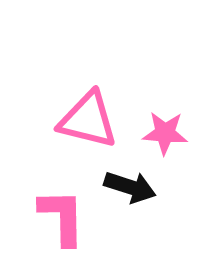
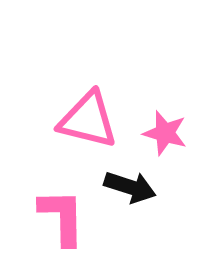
pink star: rotated 12 degrees clockwise
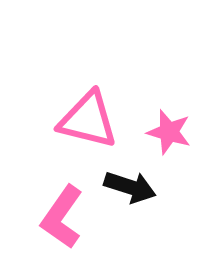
pink star: moved 4 px right, 1 px up
pink L-shape: rotated 144 degrees counterclockwise
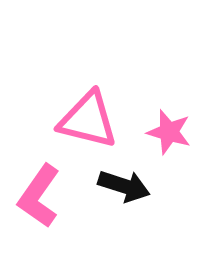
black arrow: moved 6 px left, 1 px up
pink L-shape: moved 23 px left, 21 px up
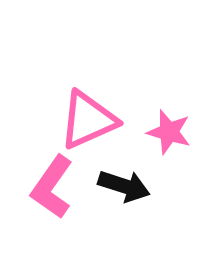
pink triangle: rotated 38 degrees counterclockwise
pink L-shape: moved 13 px right, 9 px up
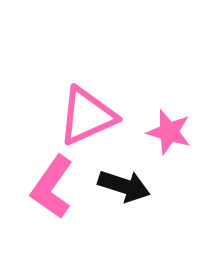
pink triangle: moved 1 px left, 4 px up
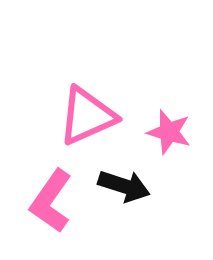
pink L-shape: moved 1 px left, 14 px down
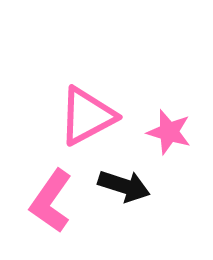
pink triangle: rotated 4 degrees counterclockwise
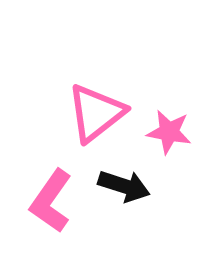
pink triangle: moved 9 px right, 3 px up; rotated 10 degrees counterclockwise
pink star: rotated 6 degrees counterclockwise
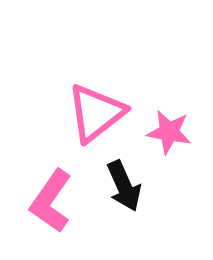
black arrow: rotated 48 degrees clockwise
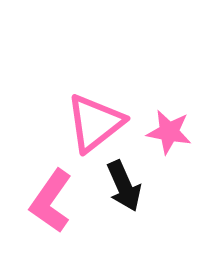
pink triangle: moved 1 px left, 10 px down
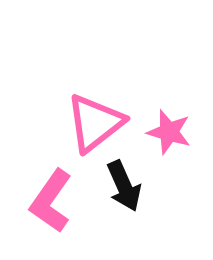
pink star: rotated 6 degrees clockwise
